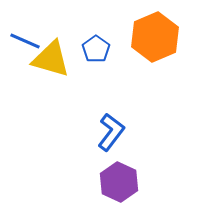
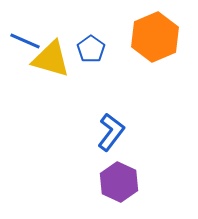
blue pentagon: moved 5 px left
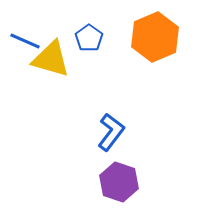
blue pentagon: moved 2 px left, 11 px up
purple hexagon: rotated 6 degrees counterclockwise
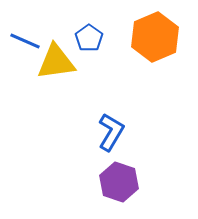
yellow triangle: moved 5 px right, 3 px down; rotated 24 degrees counterclockwise
blue L-shape: rotated 6 degrees counterclockwise
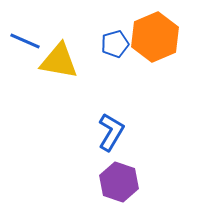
blue pentagon: moved 26 px right, 6 px down; rotated 20 degrees clockwise
yellow triangle: moved 3 px right, 1 px up; rotated 18 degrees clockwise
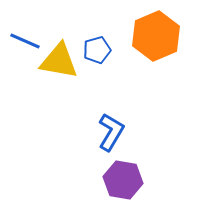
orange hexagon: moved 1 px right, 1 px up
blue pentagon: moved 18 px left, 6 px down
purple hexagon: moved 4 px right, 2 px up; rotated 9 degrees counterclockwise
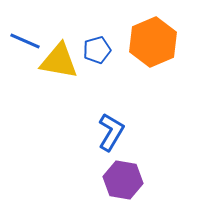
orange hexagon: moved 3 px left, 6 px down
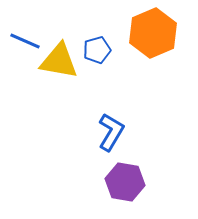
orange hexagon: moved 9 px up
purple hexagon: moved 2 px right, 2 px down
